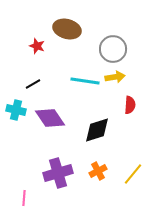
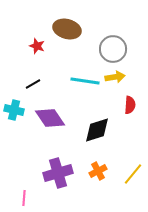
cyan cross: moved 2 px left
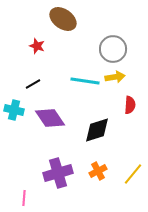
brown ellipse: moved 4 px left, 10 px up; rotated 20 degrees clockwise
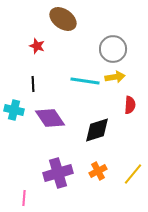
black line: rotated 63 degrees counterclockwise
